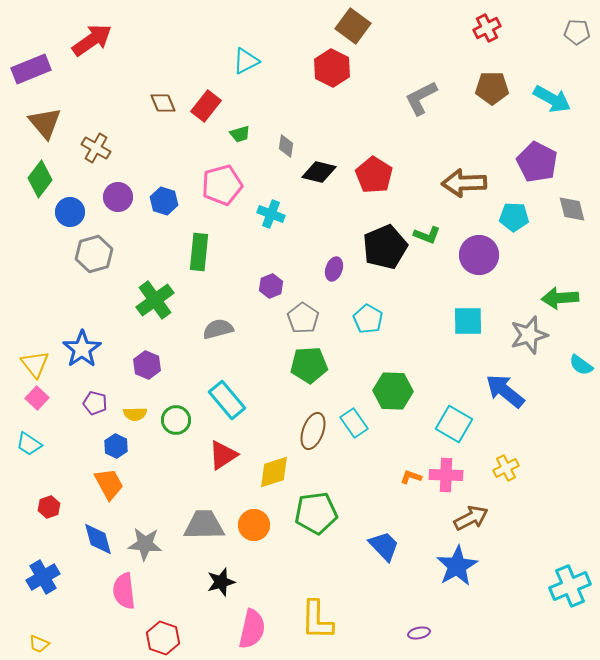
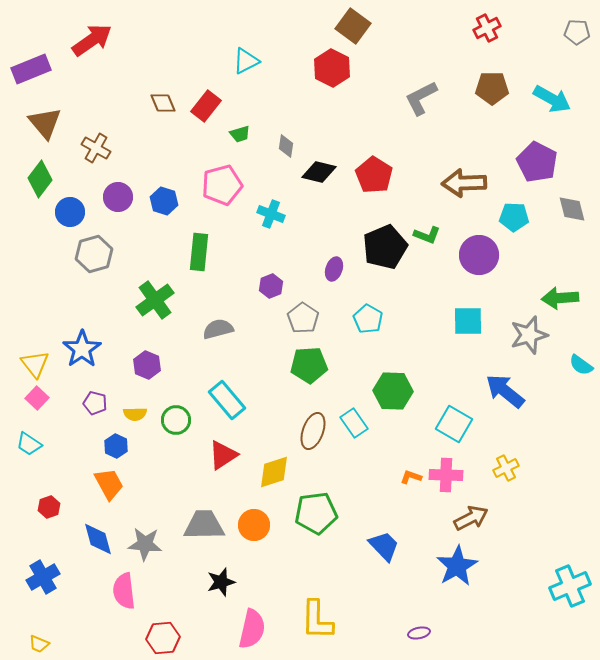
red hexagon at (163, 638): rotated 24 degrees counterclockwise
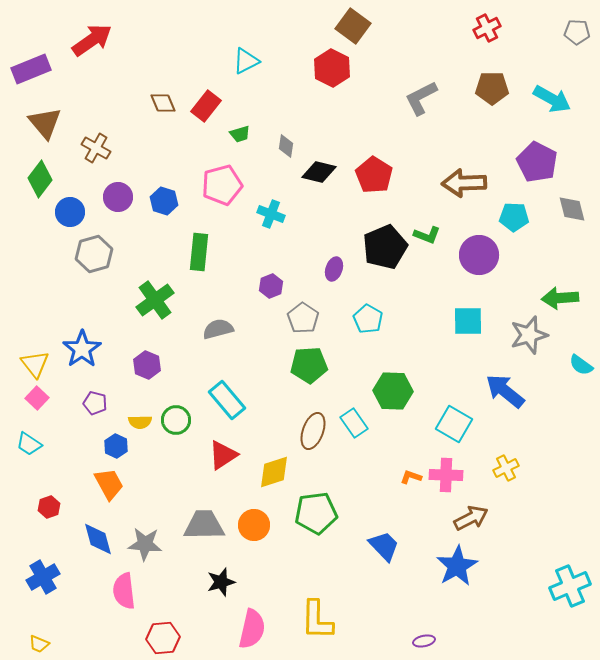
yellow semicircle at (135, 414): moved 5 px right, 8 px down
purple ellipse at (419, 633): moved 5 px right, 8 px down
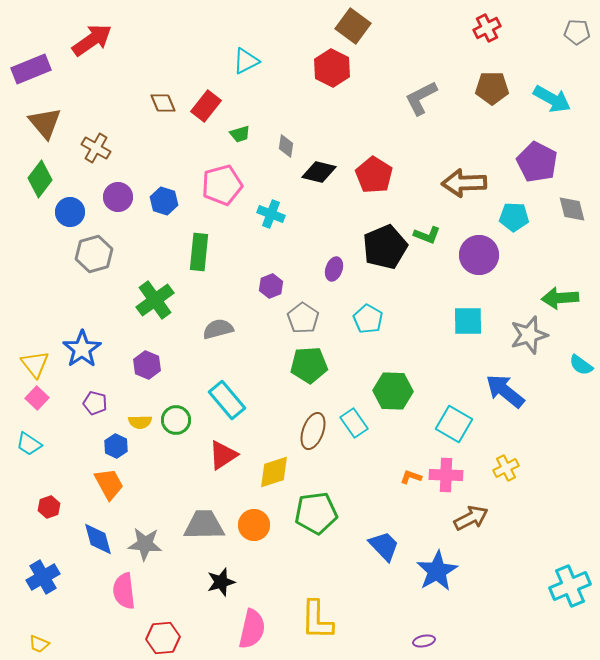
blue star at (457, 566): moved 20 px left, 5 px down
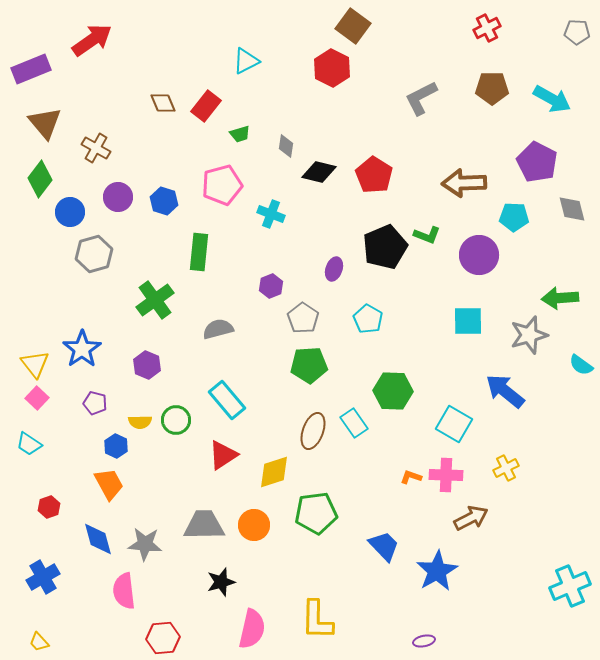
yellow trapezoid at (39, 644): moved 2 px up; rotated 25 degrees clockwise
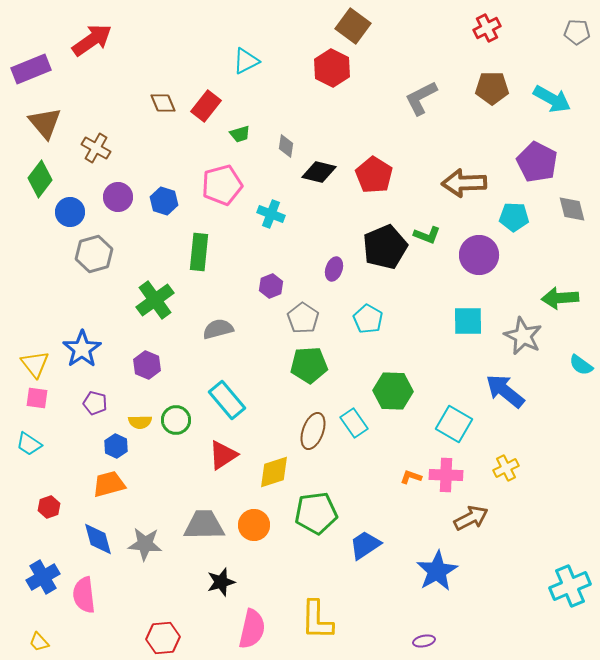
gray star at (529, 335): moved 6 px left, 1 px down; rotated 30 degrees counterclockwise
pink square at (37, 398): rotated 35 degrees counterclockwise
orange trapezoid at (109, 484): rotated 76 degrees counterclockwise
blue trapezoid at (384, 546): moved 19 px left, 1 px up; rotated 80 degrees counterclockwise
pink semicircle at (124, 591): moved 40 px left, 4 px down
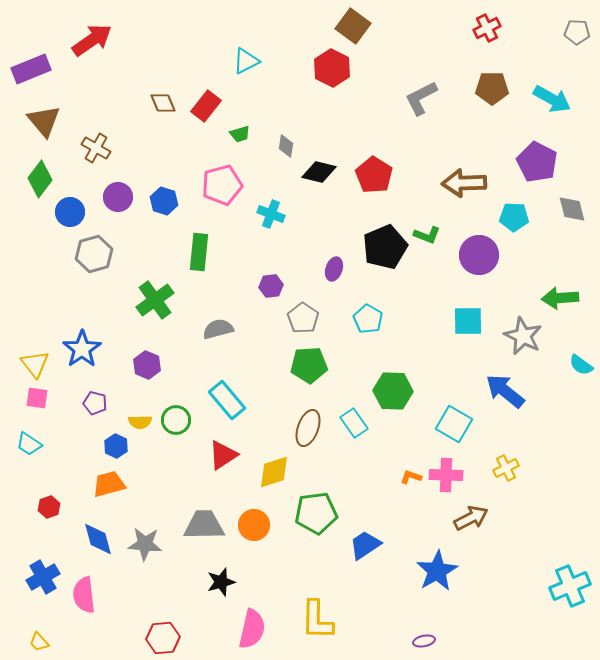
brown triangle at (45, 123): moved 1 px left, 2 px up
purple hexagon at (271, 286): rotated 15 degrees clockwise
brown ellipse at (313, 431): moved 5 px left, 3 px up
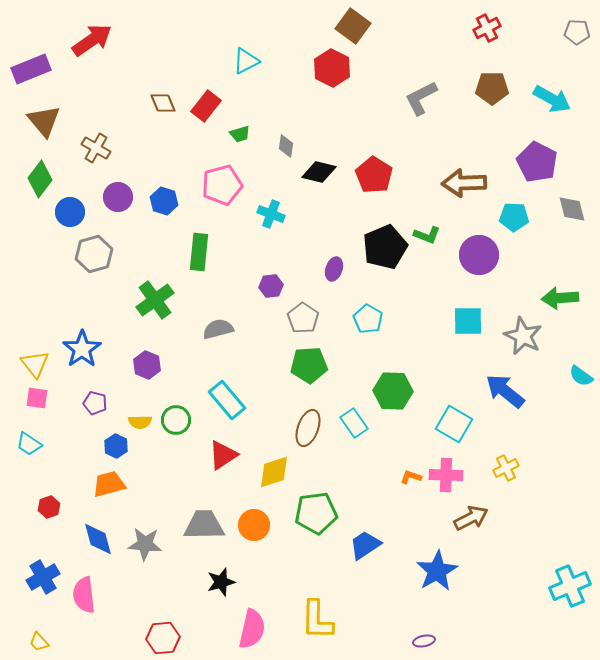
cyan semicircle at (581, 365): moved 11 px down
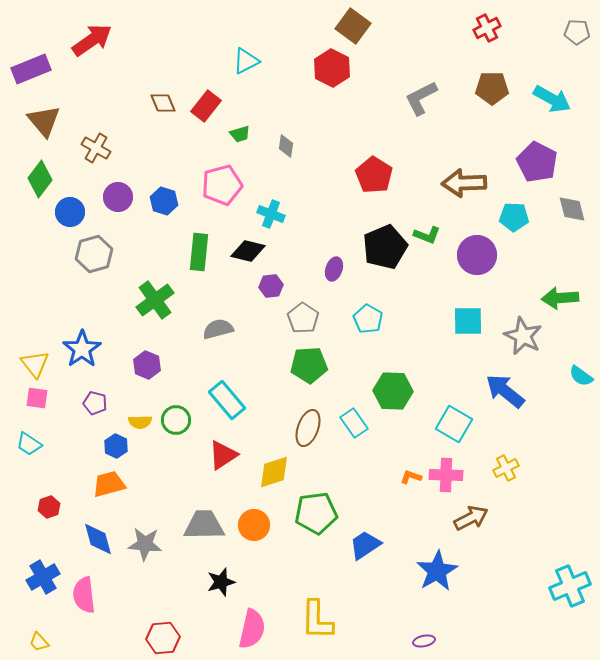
black diamond at (319, 172): moved 71 px left, 79 px down
purple circle at (479, 255): moved 2 px left
